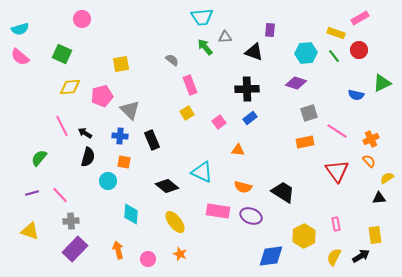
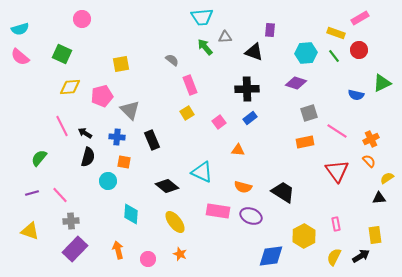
blue cross at (120, 136): moved 3 px left, 1 px down
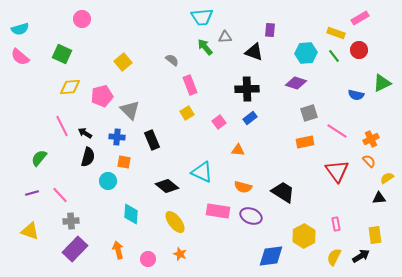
yellow square at (121, 64): moved 2 px right, 2 px up; rotated 30 degrees counterclockwise
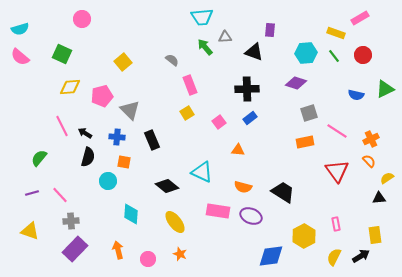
red circle at (359, 50): moved 4 px right, 5 px down
green triangle at (382, 83): moved 3 px right, 6 px down
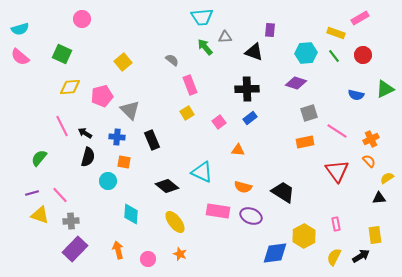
yellow triangle at (30, 231): moved 10 px right, 16 px up
blue diamond at (271, 256): moved 4 px right, 3 px up
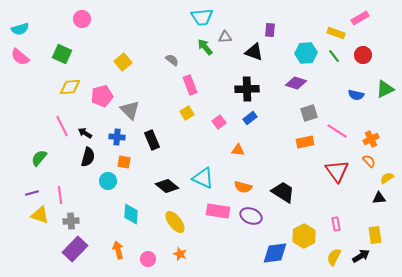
cyan triangle at (202, 172): moved 1 px right, 6 px down
pink line at (60, 195): rotated 36 degrees clockwise
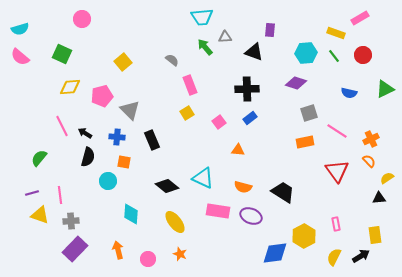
blue semicircle at (356, 95): moved 7 px left, 2 px up
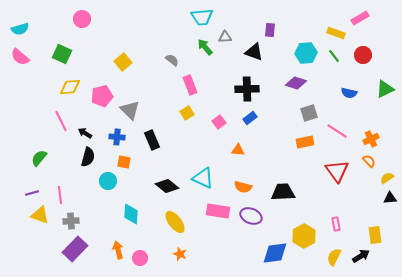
pink line at (62, 126): moved 1 px left, 5 px up
black trapezoid at (283, 192): rotated 35 degrees counterclockwise
black triangle at (379, 198): moved 11 px right
pink circle at (148, 259): moved 8 px left, 1 px up
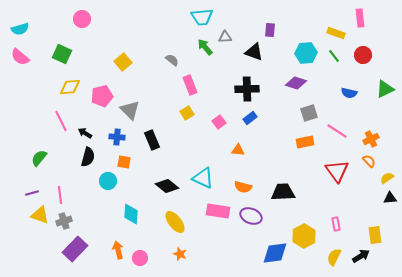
pink rectangle at (360, 18): rotated 66 degrees counterclockwise
gray cross at (71, 221): moved 7 px left; rotated 14 degrees counterclockwise
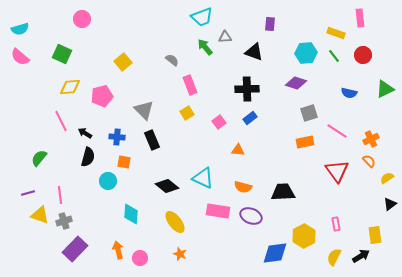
cyan trapezoid at (202, 17): rotated 15 degrees counterclockwise
purple rectangle at (270, 30): moved 6 px up
gray triangle at (130, 110): moved 14 px right
purple line at (32, 193): moved 4 px left
black triangle at (390, 198): moved 6 px down; rotated 32 degrees counterclockwise
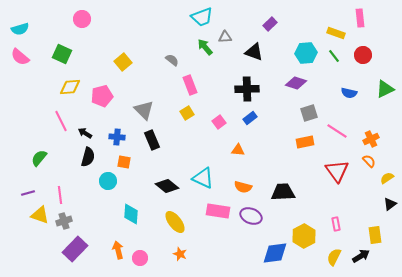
purple rectangle at (270, 24): rotated 40 degrees clockwise
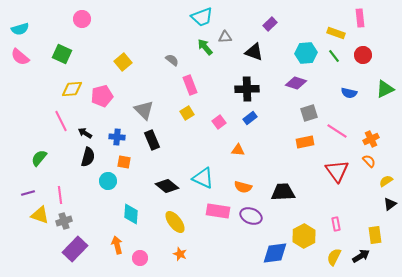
yellow diamond at (70, 87): moved 2 px right, 2 px down
yellow semicircle at (387, 178): moved 1 px left, 3 px down
orange arrow at (118, 250): moved 1 px left, 5 px up
